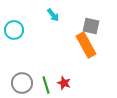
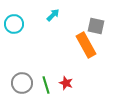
cyan arrow: rotated 96 degrees counterclockwise
gray square: moved 5 px right
cyan circle: moved 6 px up
red star: moved 2 px right
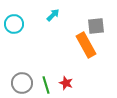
gray square: rotated 18 degrees counterclockwise
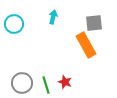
cyan arrow: moved 2 px down; rotated 32 degrees counterclockwise
gray square: moved 2 px left, 3 px up
red star: moved 1 px left, 1 px up
